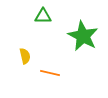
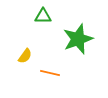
green star: moved 5 px left, 3 px down; rotated 24 degrees clockwise
yellow semicircle: rotated 49 degrees clockwise
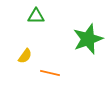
green triangle: moved 7 px left
green star: moved 10 px right
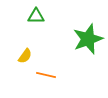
orange line: moved 4 px left, 2 px down
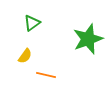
green triangle: moved 4 px left, 7 px down; rotated 36 degrees counterclockwise
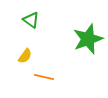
green triangle: moved 1 px left, 3 px up; rotated 48 degrees counterclockwise
orange line: moved 2 px left, 2 px down
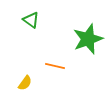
yellow semicircle: moved 27 px down
orange line: moved 11 px right, 11 px up
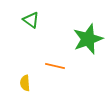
yellow semicircle: rotated 140 degrees clockwise
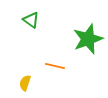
yellow semicircle: rotated 21 degrees clockwise
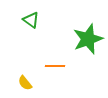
orange line: rotated 12 degrees counterclockwise
yellow semicircle: rotated 56 degrees counterclockwise
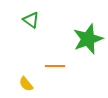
yellow semicircle: moved 1 px right, 1 px down
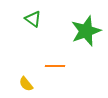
green triangle: moved 2 px right, 1 px up
green star: moved 2 px left, 8 px up
